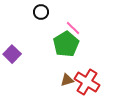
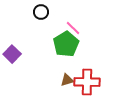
red cross: rotated 30 degrees counterclockwise
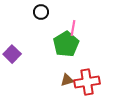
pink line: rotated 56 degrees clockwise
red cross: rotated 10 degrees counterclockwise
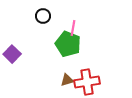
black circle: moved 2 px right, 4 px down
green pentagon: moved 2 px right; rotated 20 degrees counterclockwise
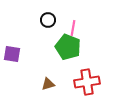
black circle: moved 5 px right, 4 px down
green pentagon: moved 3 px down
purple square: rotated 36 degrees counterclockwise
brown triangle: moved 19 px left, 4 px down
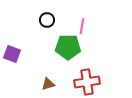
black circle: moved 1 px left
pink line: moved 9 px right, 2 px up
green pentagon: rotated 20 degrees counterclockwise
purple square: rotated 12 degrees clockwise
